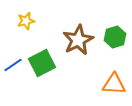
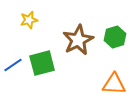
yellow star: moved 3 px right, 1 px up
green square: rotated 12 degrees clockwise
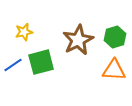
yellow star: moved 5 px left, 12 px down
green square: moved 1 px left, 1 px up
orange triangle: moved 14 px up
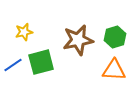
brown star: rotated 16 degrees clockwise
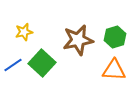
green square: moved 1 px right, 1 px down; rotated 32 degrees counterclockwise
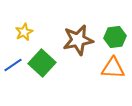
yellow star: rotated 12 degrees counterclockwise
green hexagon: rotated 10 degrees clockwise
orange triangle: moved 1 px left, 2 px up
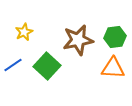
green square: moved 5 px right, 3 px down
